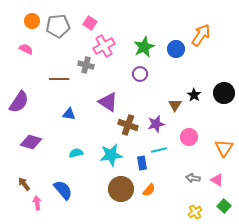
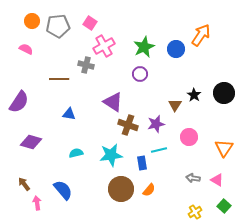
purple triangle: moved 5 px right
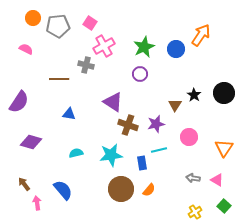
orange circle: moved 1 px right, 3 px up
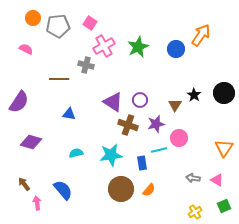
green star: moved 6 px left
purple circle: moved 26 px down
pink circle: moved 10 px left, 1 px down
green square: rotated 24 degrees clockwise
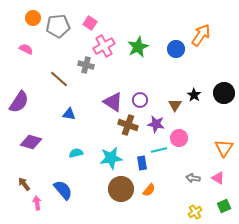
brown line: rotated 42 degrees clockwise
purple star: rotated 24 degrees clockwise
cyan star: moved 3 px down
pink triangle: moved 1 px right, 2 px up
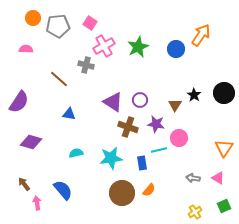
pink semicircle: rotated 24 degrees counterclockwise
brown cross: moved 2 px down
brown circle: moved 1 px right, 4 px down
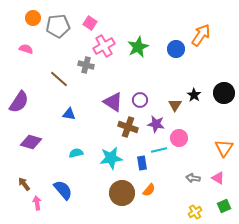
pink semicircle: rotated 16 degrees clockwise
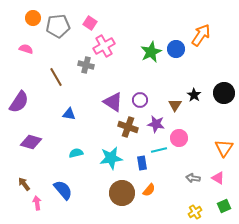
green star: moved 13 px right, 5 px down
brown line: moved 3 px left, 2 px up; rotated 18 degrees clockwise
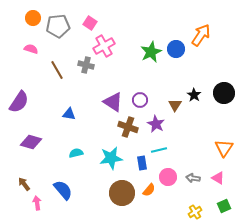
pink semicircle: moved 5 px right
brown line: moved 1 px right, 7 px up
purple star: rotated 18 degrees clockwise
pink circle: moved 11 px left, 39 px down
